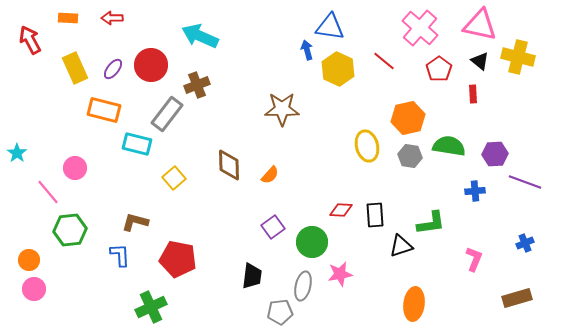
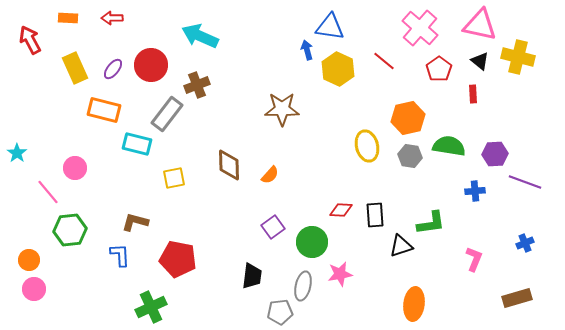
yellow square at (174, 178): rotated 30 degrees clockwise
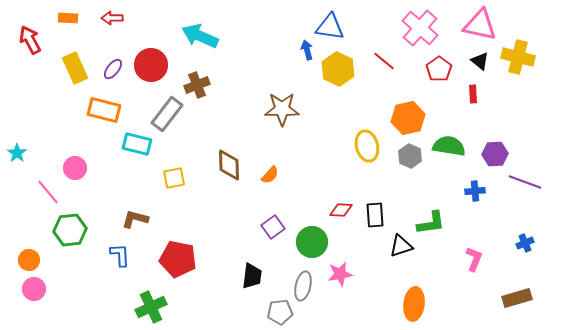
gray hexagon at (410, 156): rotated 15 degrees clockwise
brown L-shape at (135, 222): moved 3 px up
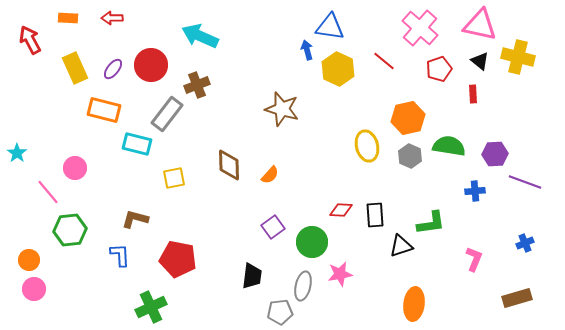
red pentagon at (439, 69): rotated 15 degrees clockwise
brown star at (282, 109): rotated 16 degrees clockwise
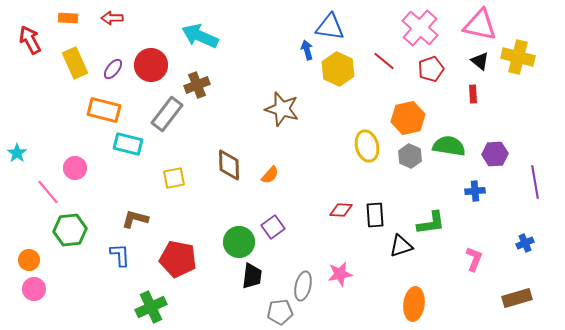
yellow rectangle at (75, 68): moved 5 px up
red pentagon at (439, 69): moved 8 px left
cyan rectangle at (137, 144): moved 9 px left
purple line at (525, 182): moved 10 px right; rotated 60 degrees clockwise
green circle at (312, 242): moved 73 px left
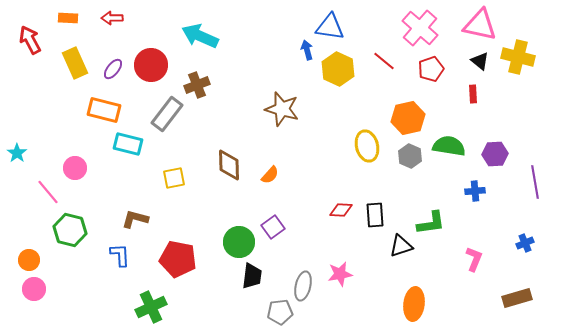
green hexagon at (70, 230): rotated 20 degrees clockwise
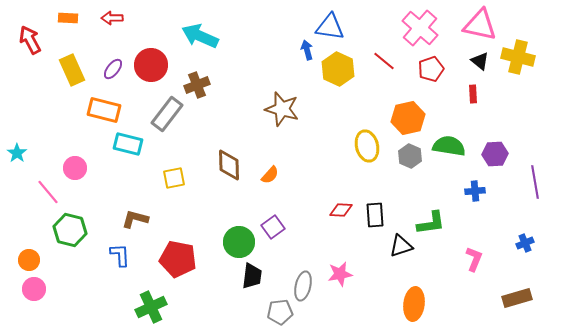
yellow rectangle at (75, 63): moved 3 px left, 7 px down
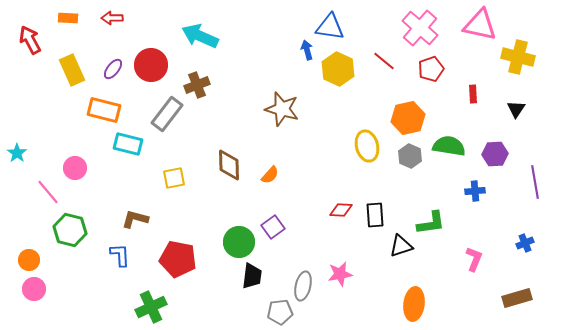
black triangle at (480, 61): moved 36 px right, 48 px down; rotated 24 degrees clockwise
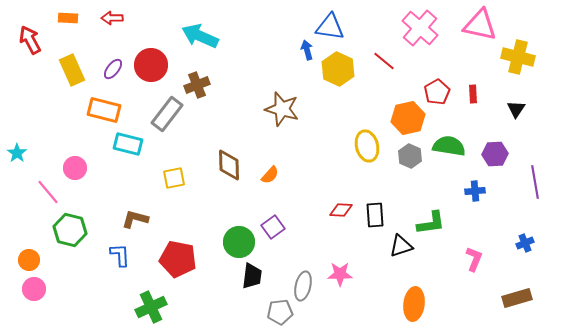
red pentagon at (431, 69): moved 6 px right, 23 px down; rotated 10 degrees counterclockwise
pink star at (340, 274): rotated 10 degrees clockwise
